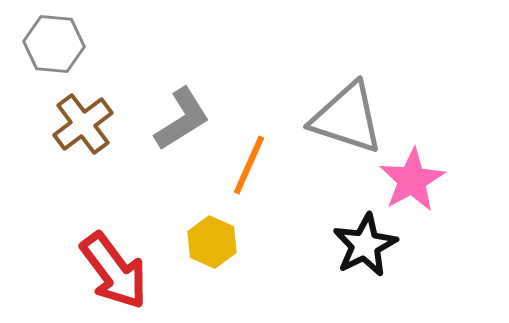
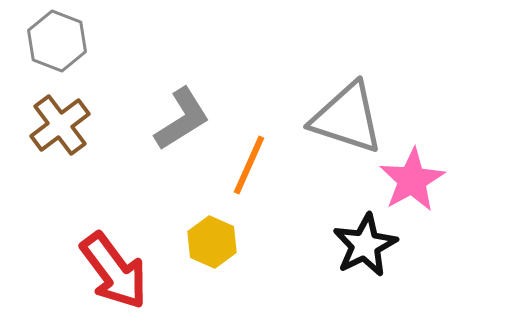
gray hexagon: moved 3 px right, 3 px up; rotated 16 degrees clockwise
brown cross: moved 23 px left, 1 px down
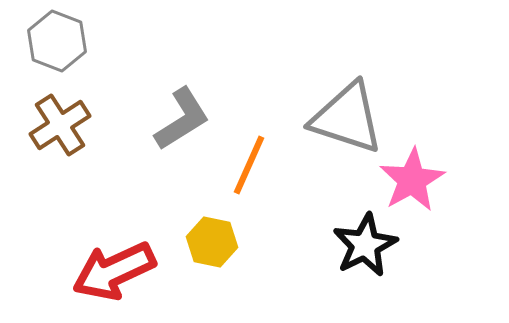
brown cross: rotated 4 degrees clockwise
yellow hexagon: rotated 12 degrees counterclockwise
red arrow: rotated 102 degrees clockwise
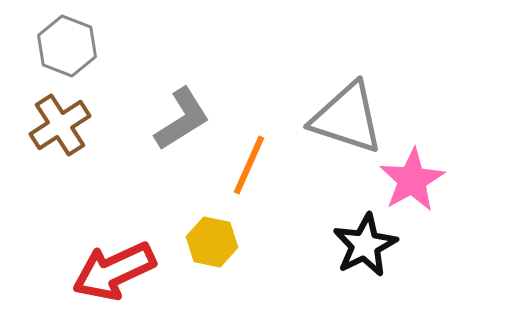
gray hexagon: moved 10 px right, 5 px down
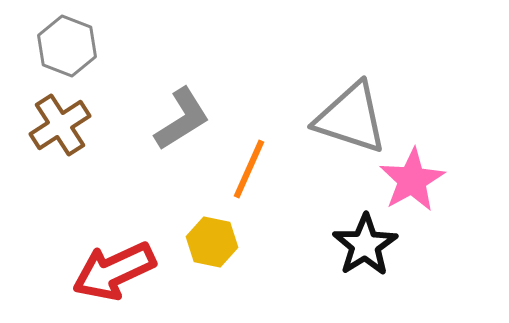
gray triangle: moved 4 px right
orange line: moved 4 px down
black star: rotated 6 degrees counterclockwise
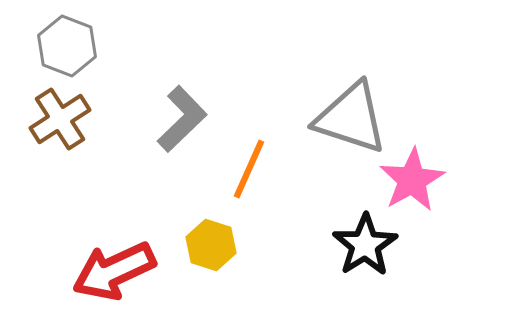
gray L-shape: rotated 12 degrees counterclockwise
brown cross: moved 6 px up
yellow hexagon: moved 1 px left, 3 px down; rotated 6 degrees clockwise
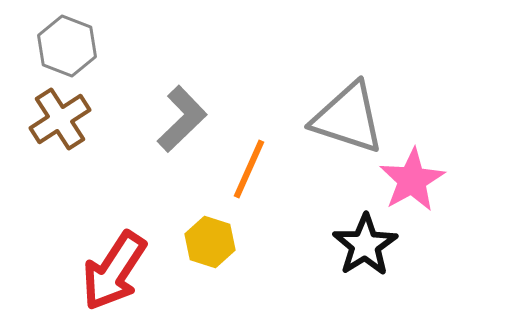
gray triangle: moved 3 px left
yellow hexagon: moved 1 px left, 3 px up
red arrow: rotated 32 degrees counterclockwise
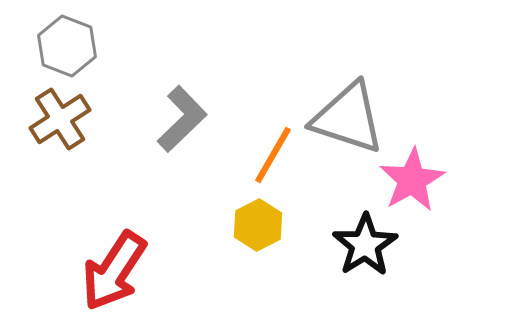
orange line: moved 24 px right, 14 px up; rotated 6 degrees clockwise
yellow hexagon: moved 48 px right, 17 px up; rotated 15 degrees clockwise
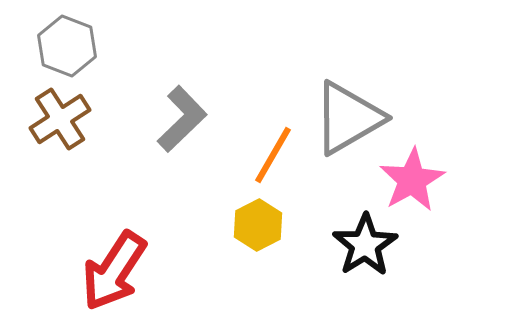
gray triangle: rotated 48 degrees counterclockwise
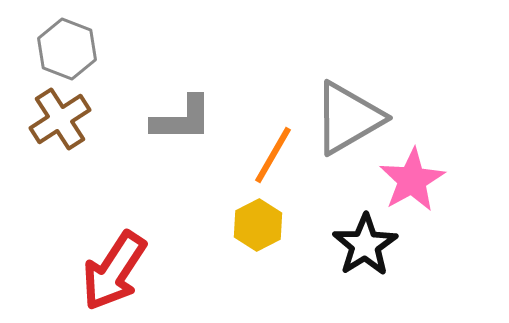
gray hexagon: moved 3 px down
gray L-shape: rotated 44 degrees clockwise
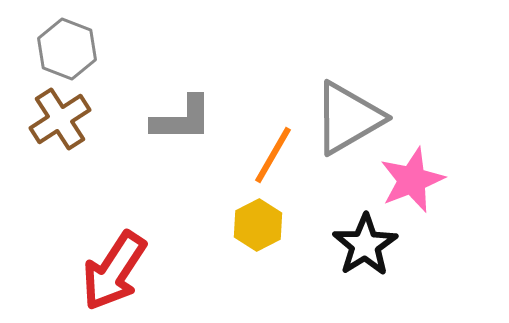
pink star: rotated 8 degrees clockwise
